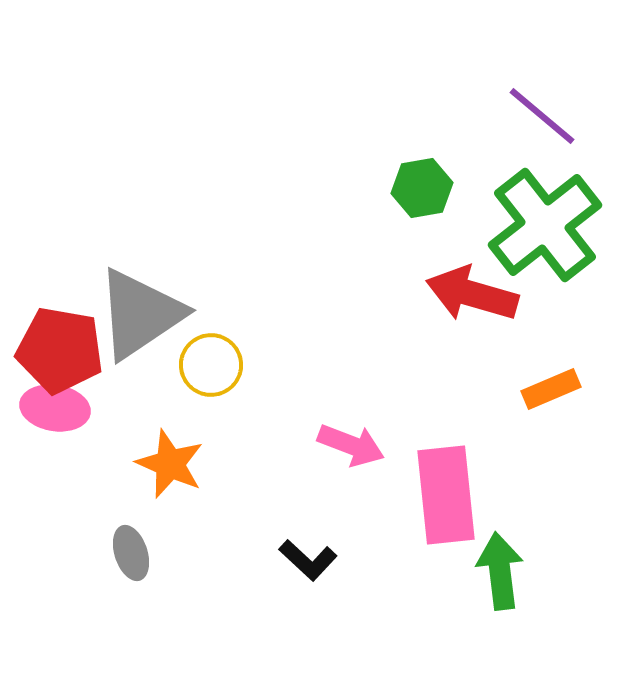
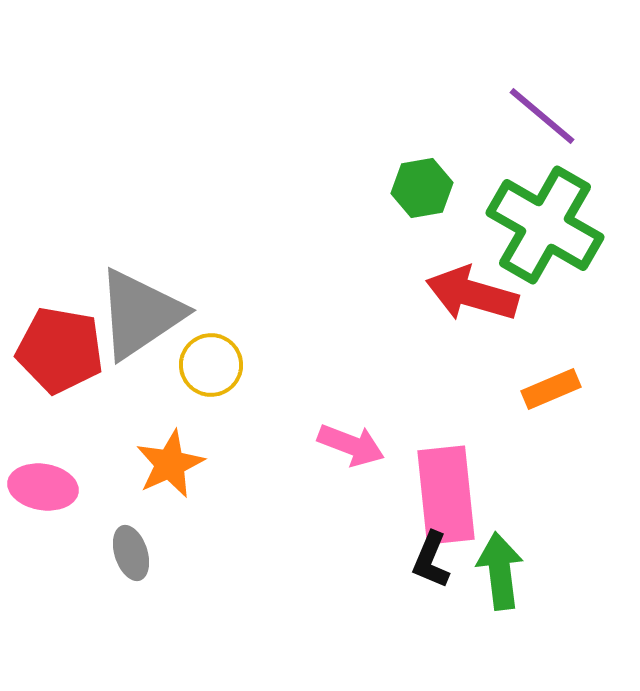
green cross: rotated 22 degrees counterclockwise
pink ellipse: moved 12 px left, 79 px down
orange star: rotated 24 degrees clockwise
black L-shape: moved 123 px right; rotated 70 degrees clockwise
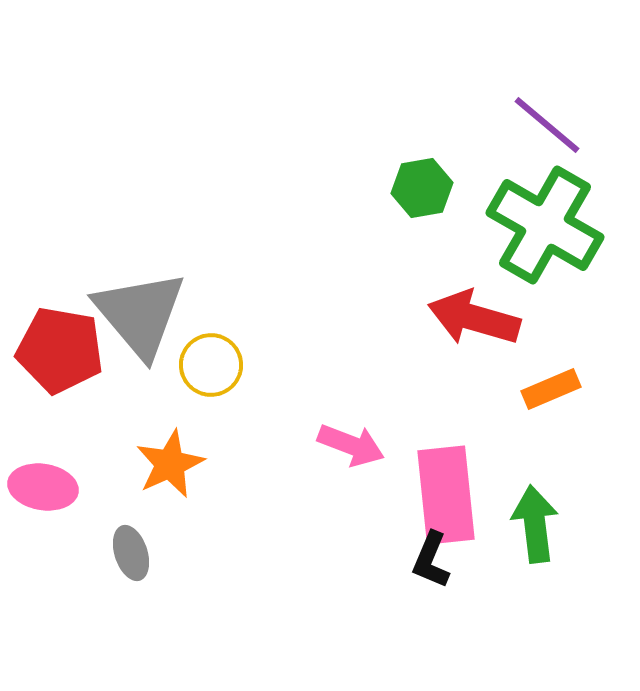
purple line: moved 5 px right, 9 px down
red arrow: moved 2 px right, 24 px down
gray triangle: rotated 36 degrees counterclockwise
green arrow: moved 35 px right, 47 px up
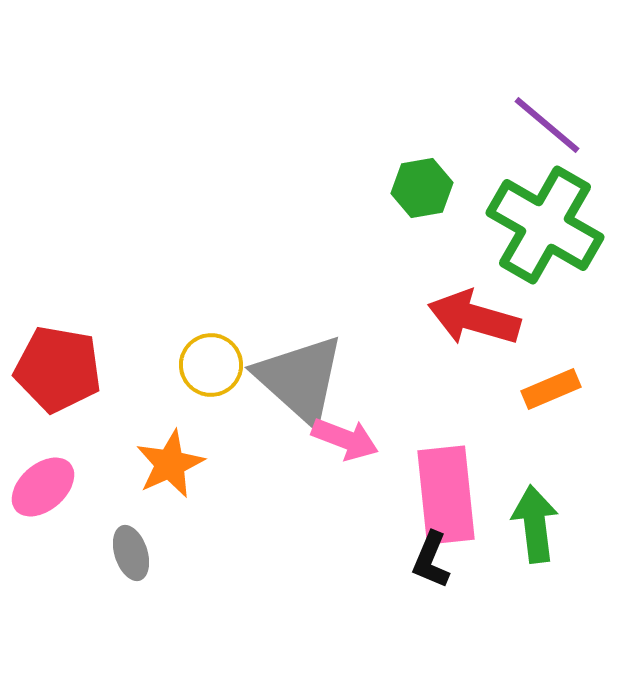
gray triangle: moved 160 px right, 65 px down; rotated 8 degrees counterclockwise
red pentagon: moved 2 px left, 19 px down
pink arrow: moved 6 px left, 6 px up
pink ellipse: rotated 50 degrees counterclockwise
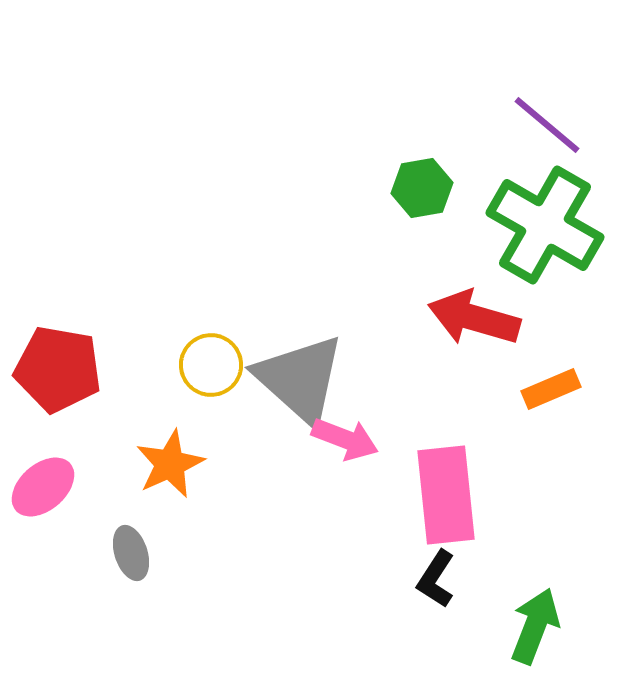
green arrow: moved 102 px down; rotated 28 degrees clockwise
black L-shape: moved 5 px right, 19 px down; rotated 10 degrees clockwise
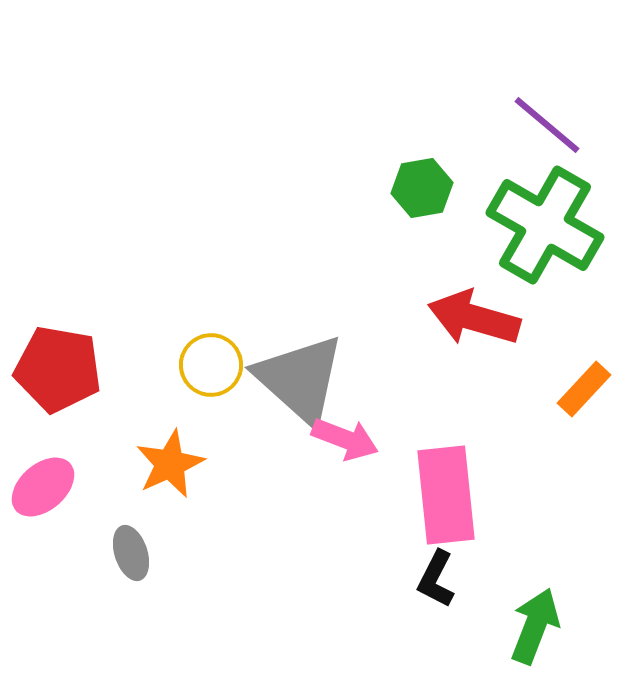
orange rectangle: moved 33 px right; rotated 24 degrees counterclockwise
black L-shape: rotated 6 degrees counterclockwise
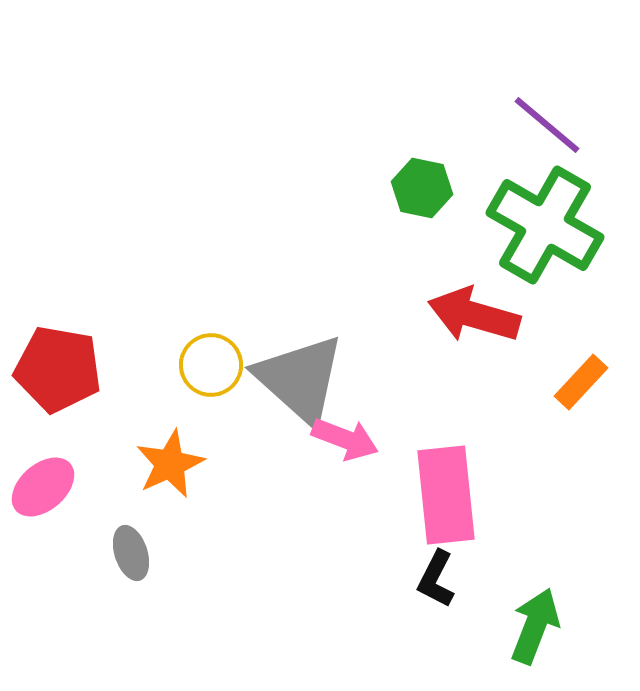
green hexagon: rotated 22 degrees clockwise
red arrow: moved 3 px up
orange rectangle: moved 3 px left, 7 px up
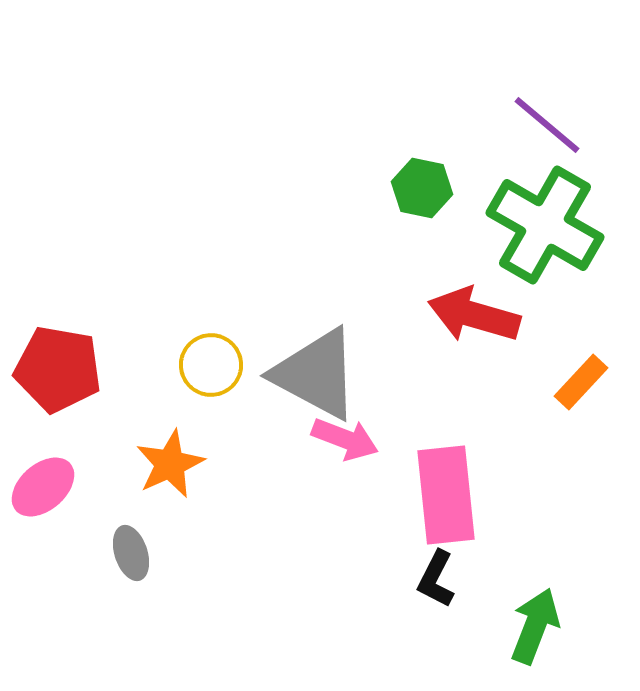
gray triangle: moved 16 px right, 5 px up; rotated 14 degrees counterclockwise
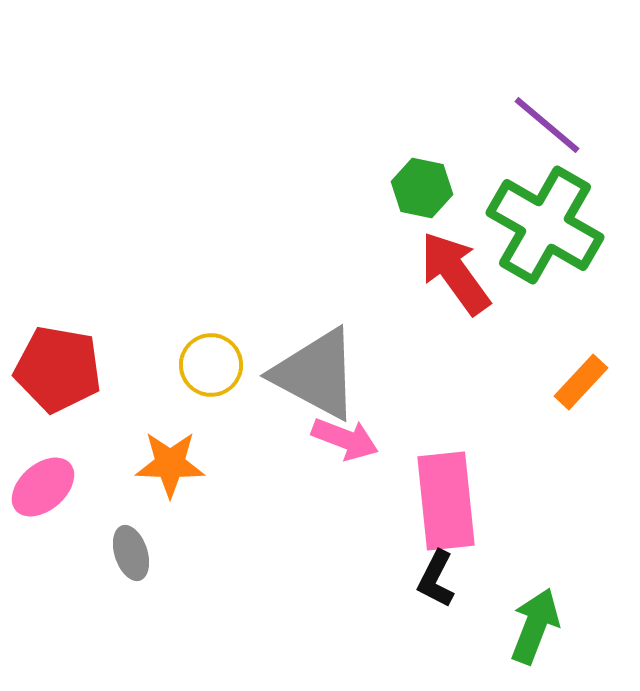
red arrow: moved 19 px left, 42 px up; rotated 38 degrees clockwise
orange star: rotated 26 degrees clockwise
pink rectangle: moved 6 px down
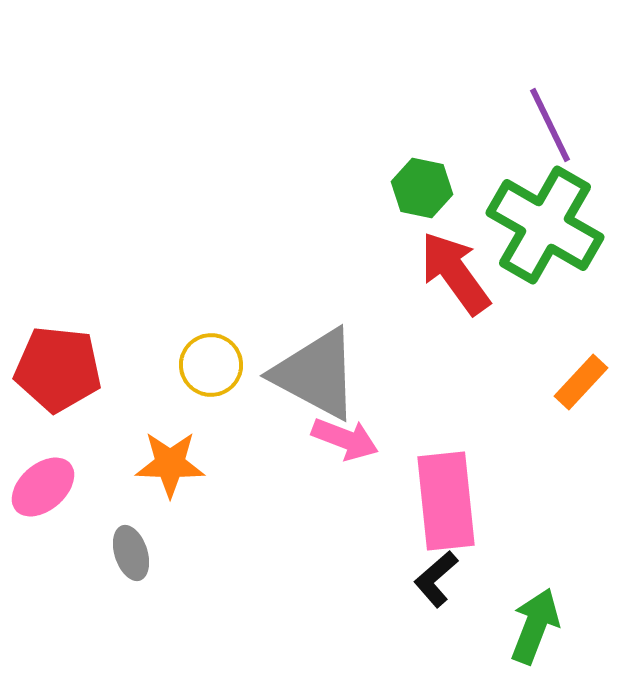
purple line: moved 3 px right; rotated 24 degrees clockwise
red pentagon: rotated 4 degrees counterclockwise
black L-shape: rotated 22 degrees clockwise
